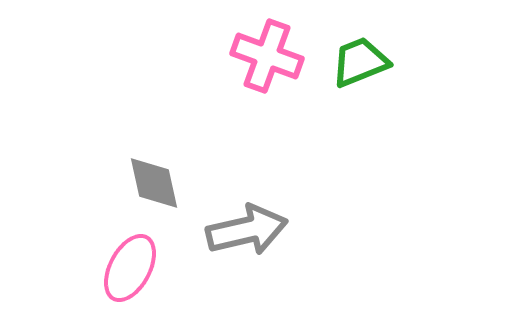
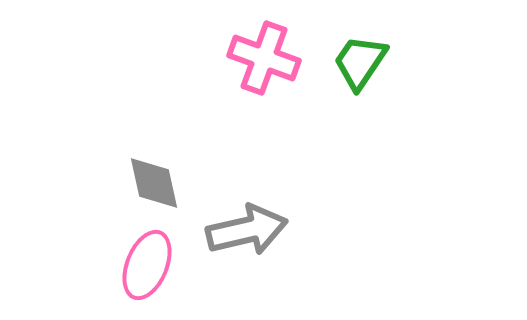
pink cross: moved 3 px left, 2 px down
green trapezoid: rotated 34 degrees counterclockwise
pink ellipse: moved 17 px right, 3 px up; rotated 6 degrees counterclockwise
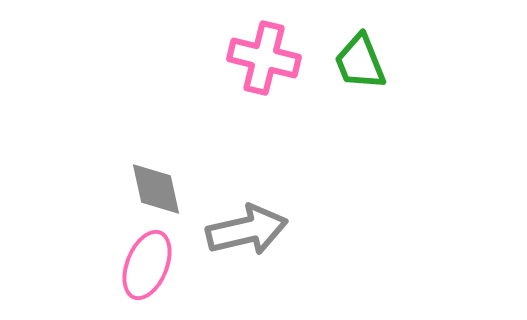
pink cross: rotated 6 degrees counterclockwise
green trapezoid: rotated 56 degrees counterclockwise
gray diamond: moved 2 px right, 6 px down
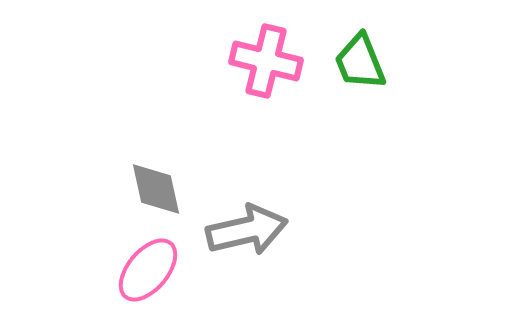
pink cross: moved 2 px right, 3 px down
pink ellipse: moved 1 px right, 5 px down; rotated 18 degrees clockwise
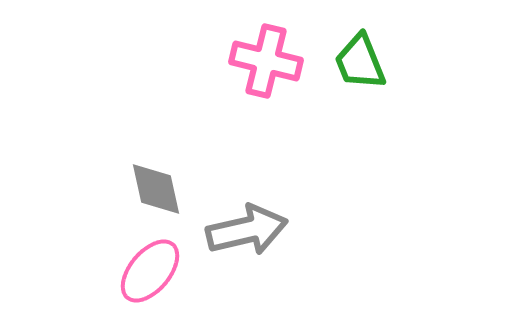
pink ellipse: moved 2 px right, 1 px down
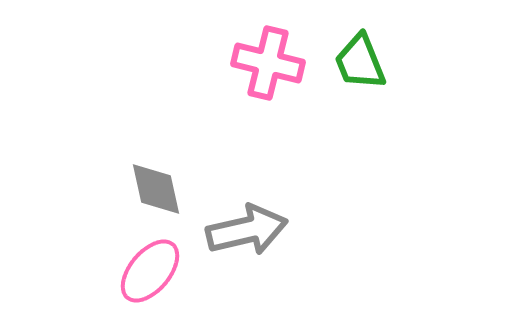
pink cross: moved 2 px right, 2 px down
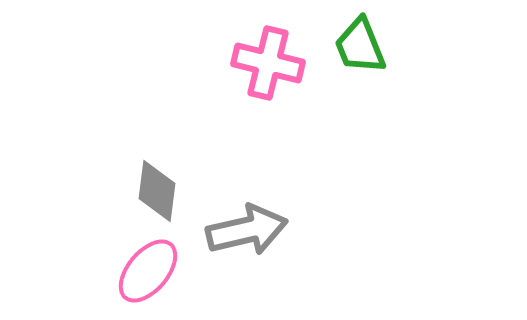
green trapezoid: moved 16 px up
gray diamond: moved 1 px right, 2 px down; rotated 20 degrees clockwise
pink ellipse: moved 2 px left
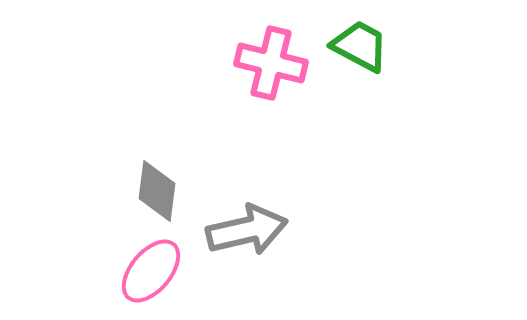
green trapezoid: rotated 140 degrees clockwise
pink cross: moved 3 px right
pink ellipse: moved 3 px right
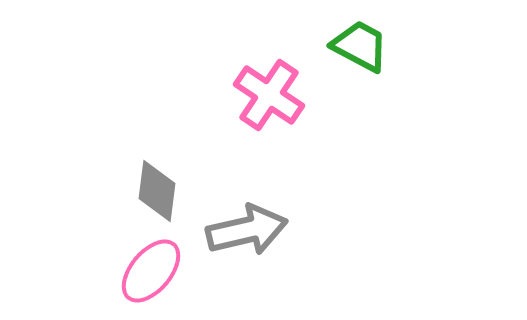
pink cross: moved 2 px left, 32 px down; rotated 20 degrees clockwise
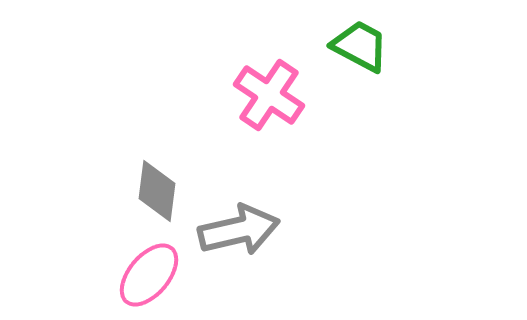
gray arrow: moved 8 px left
pink ellipse: moved 2 px left, 4 px down
